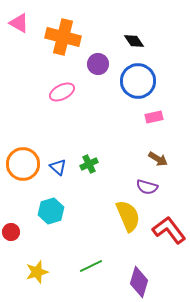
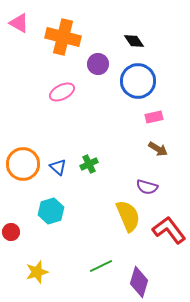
brown arrow: moved 10 px up
green line: moved 10 px right
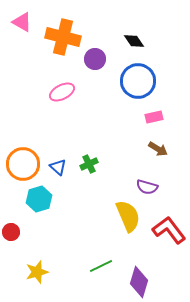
pink triangle: moved 3 px right, 1 px up
purple circle: moved 3 px left, 5 px up
cyan hexagon: moved 12 px left, 12 px up
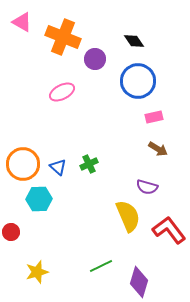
orange cross: rotated 8 degrees clockwise
cyan hexagon: rotated 15 degrees clockwise
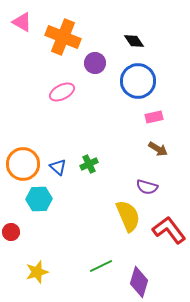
purple circle: moved 4 px down
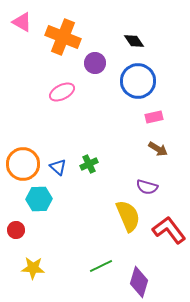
red circle: moved 5 px right, 2 px up
yellow star: moved 4 px left, 4 px up; rotated 20 degrees clockwise
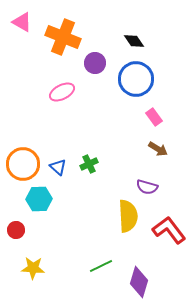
blue circle: moved 2 px left, 2 px up
pink rectangle: rotated 66 degrees clockwise
yellow semicircle: rotated 20 degrees clockwise
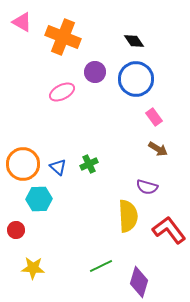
purple circle: moved 9 px down
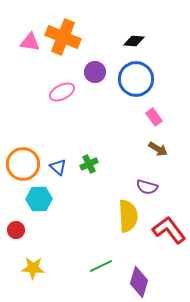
pink triangle: moved 8 px right, 20 px down; rotated 20 degrees counterclockwise
black diamond: rotated 50 degrees counterclockwise
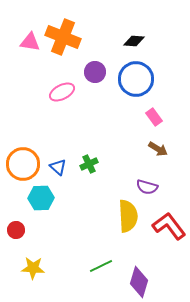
cyan hexagon: moved 2 px right, 1 px up
red L-shape: moved 4 px up
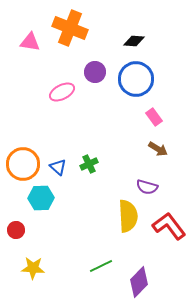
orange cross: moved 7 px right, 9 px up
purple diamond: rotated 28 degrees clockwise
